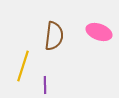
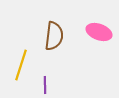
yellow line: moved 2 px left, 1 px up
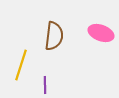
pink ellipse: moved 2 px right, 1 px down
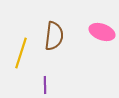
pink ellipse: moved 1 px right, 1 px up
yellow line: moved 12 px up
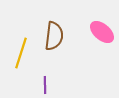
pink ellipse: rotated 20 degrees clockwise
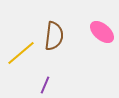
yellow line: rotated 32 degrees clockwise
purple line: rotated 24 degrees clockwise
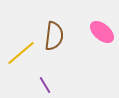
purple line: rotated 54 degrees counterclockwise
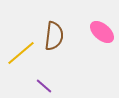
purple line: moved 1 px left, 1 px down; rotated 18 degrees counterclockwise
